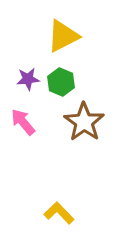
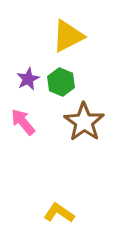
yellow triangle: moved 5 px right
purple star: rotated 20 degrees counterclockwise
yellow L-shape: rotated 12 degrees counterclockwise
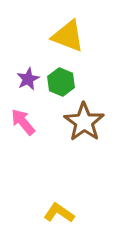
yellow triangle: rotated 48 degrees clockwise
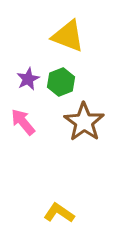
green hexagon: rotated 16 degrees clockwise
